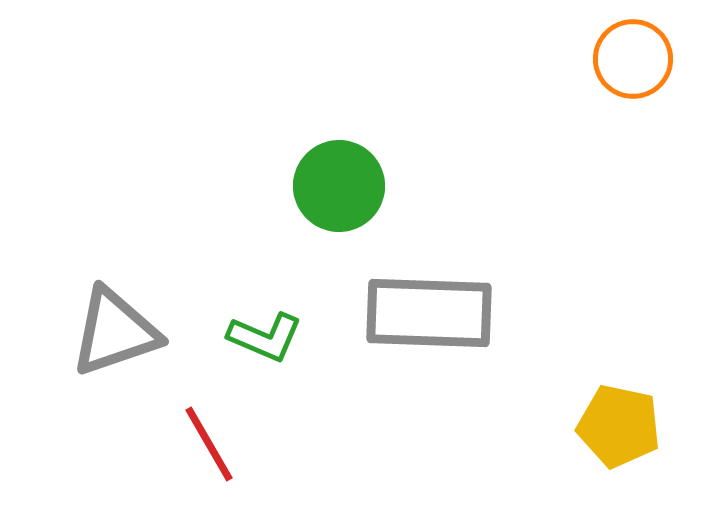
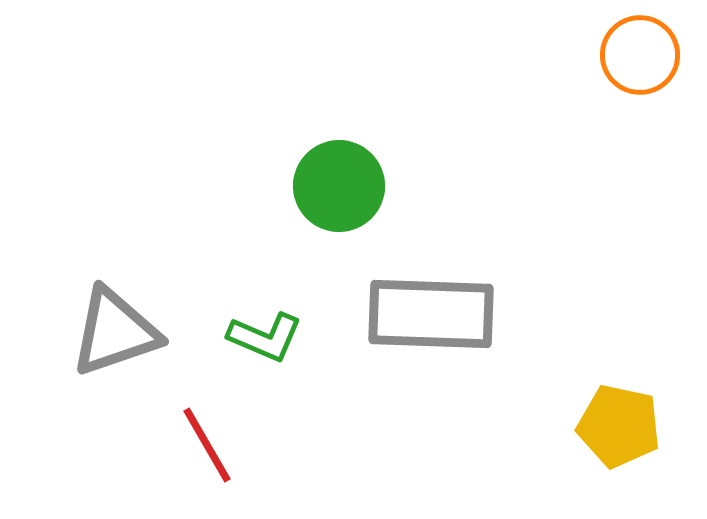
orange circle: moved 7 px right, 4 px up
gray rectangle: moved 2 px right, 1 px down
red line: moved 2 px left, 1 px down
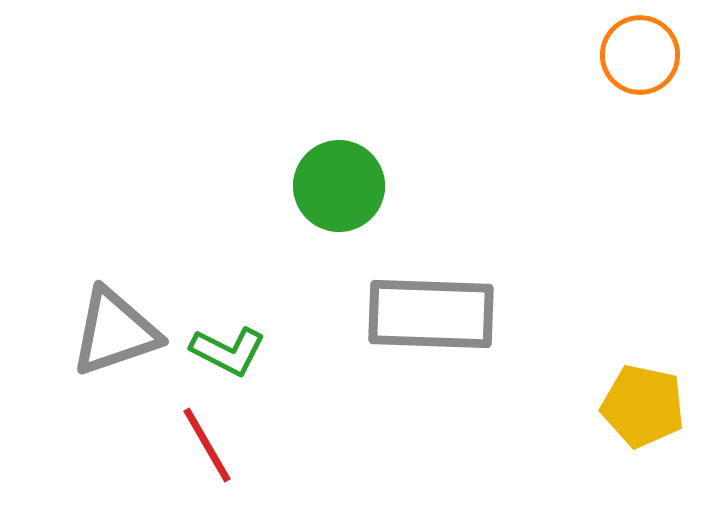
green L-shape: moved 37 px left, 14 px down; rotated 4 degrees clockwise
yellow pentagon: moved 24 px right, 20 px up
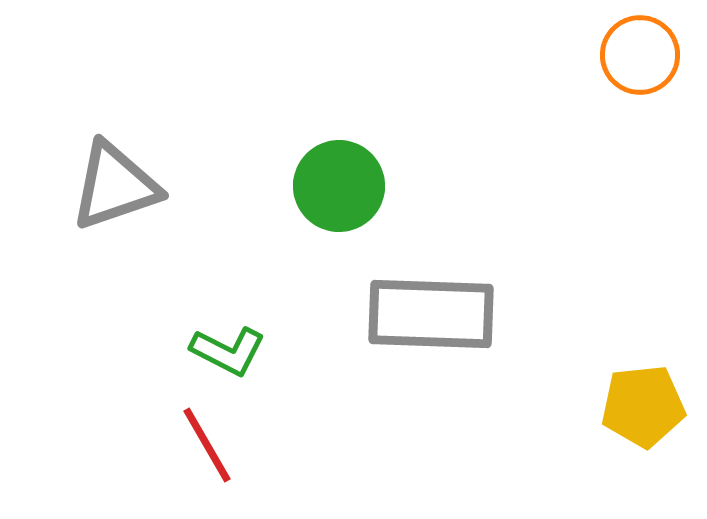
gray triangle: moved 146 px up
yellow pentagon: rotated 18 degrees counterclockwise
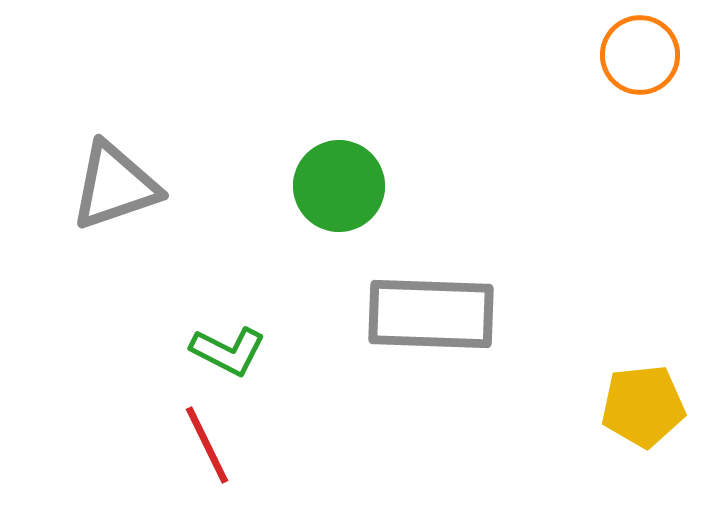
red line: rotated 4 degrees clockwise
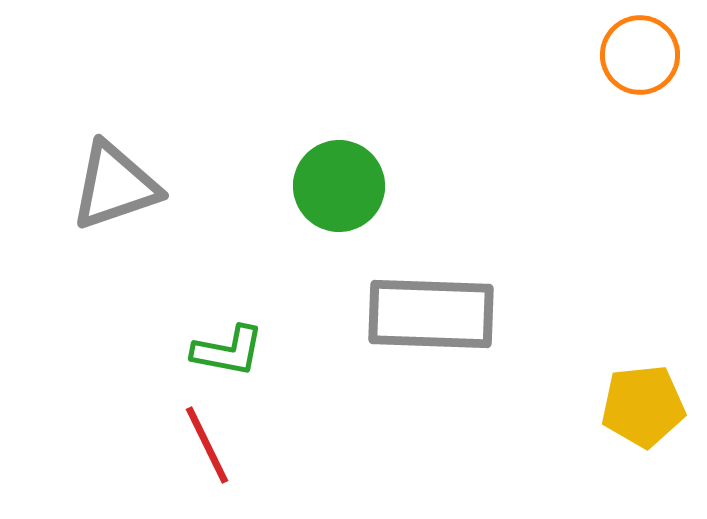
green L-shape: rotated 16 degrees counterclockwise
